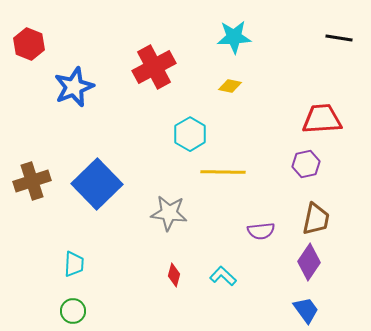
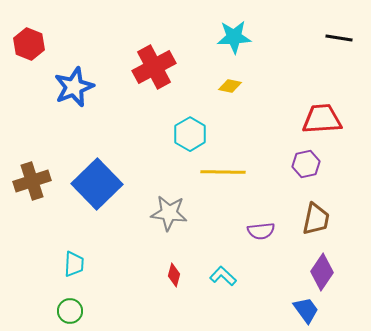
purple diamond: moved 13 px right, 10 px down
green circle: moved 3 px left
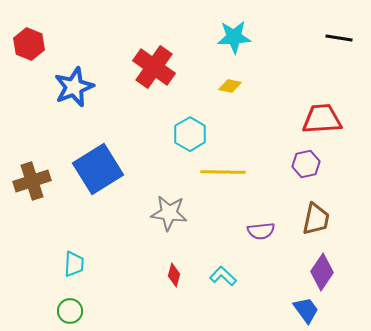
red cross: rotated 27 degrees counterclockwise
blue square: moved 1 px right, 15 px up; rotated 12 degrees clockwise
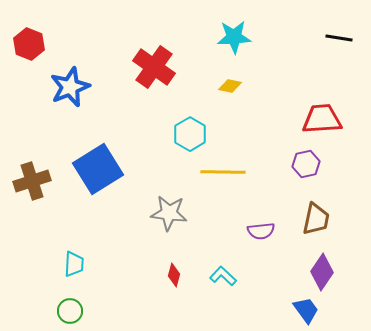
blue star: moved 4 px left
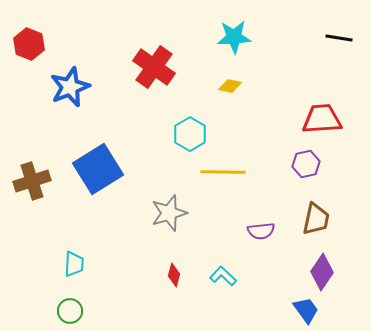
gray star: rotated 24 degrees counterclockwise
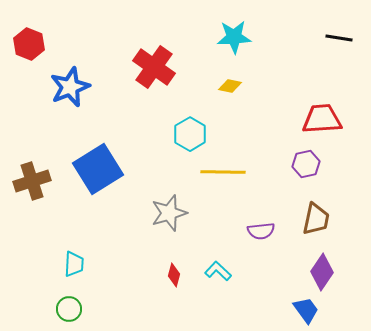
cyan L-shape: moved 5 px left, 5 px up
green circle: moved 1 px left, 2 px up
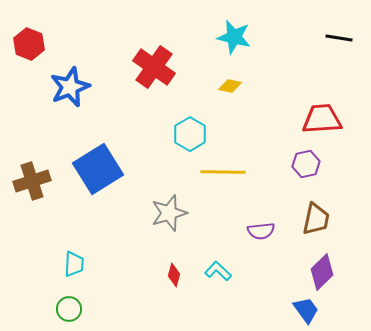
cyan star: rotated 16 degrees clockwise
purple diamond: rotated 12 degrees clockwise
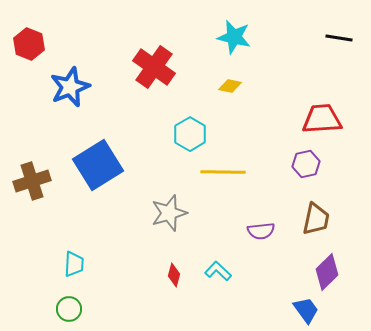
blue square: moved 4 px up
purple diamond: moved 5 px right
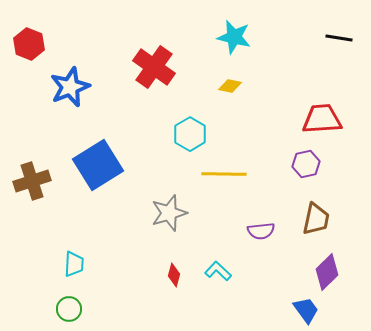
yellow line: moved 1 px right, 2 px down
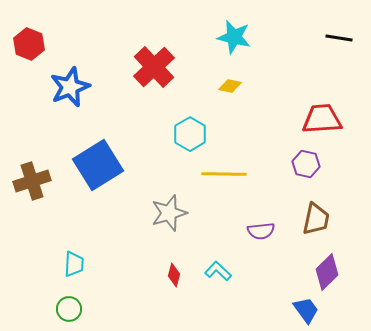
red cross: rotated 12 degrees clockwise
purple hexagon: rotated 24 degrees clockwise
